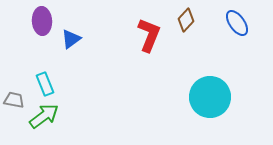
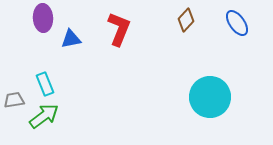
purple ellipse: moved 1 px right, 3 px up
red L-shape: moved 30 px left, 6 px up
blue triangle: rotated 25 degrees clockwise
gray trapezoid: rotated 20 degrees counterclockwise
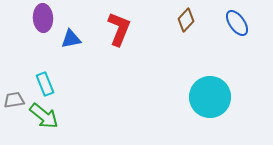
green arrow: rotated 76 degrees clockwise
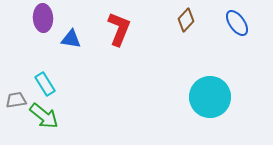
blue triangle: rotated 20 degrees clockwise
cyan rectangle: rotated 10 degrees counterclockwise
gray trapezoid: moved 2 px right
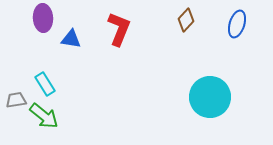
blue ellipse: moved 1 px down; rotated 52 degrees clockwise
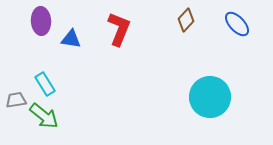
purple ellipse: moved 2 px left, 3 px down
blue ellipse: rotated 60 degrees counterclockwise
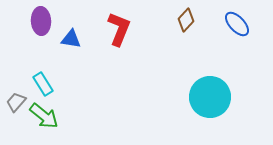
cyan rectangle: moved 2 px left
gray trapezoid: moved 2 px down; rotated 40 degrees counterclockwise
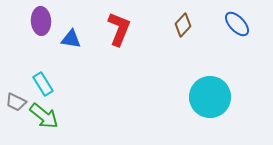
brown diamond: moved 3 px left, 5 px down
gray trapezoid: rotated 105 degrees counterclockwise
